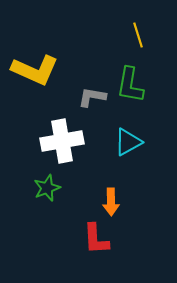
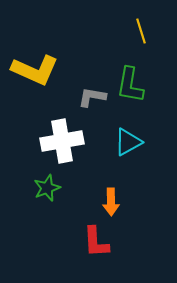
yellow line: moved 3 px right, 4 px up
red L-shape: moved 3 px down
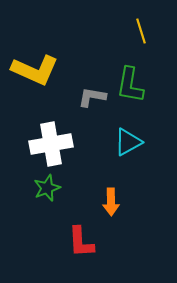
white cross: moved 11 px left, 3 px down
red L-shape: moved 15 px left
